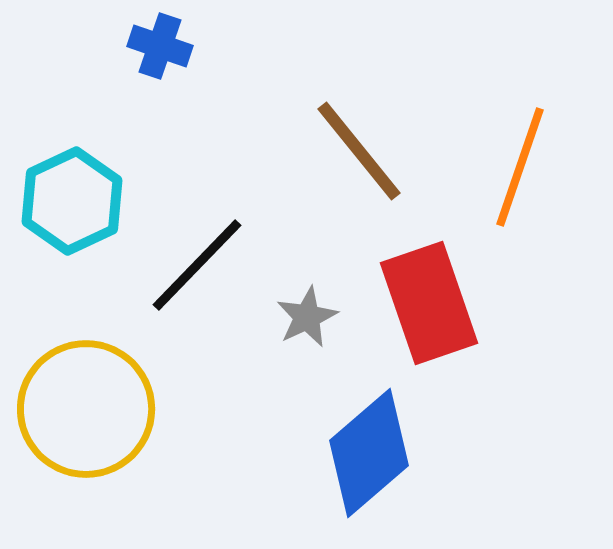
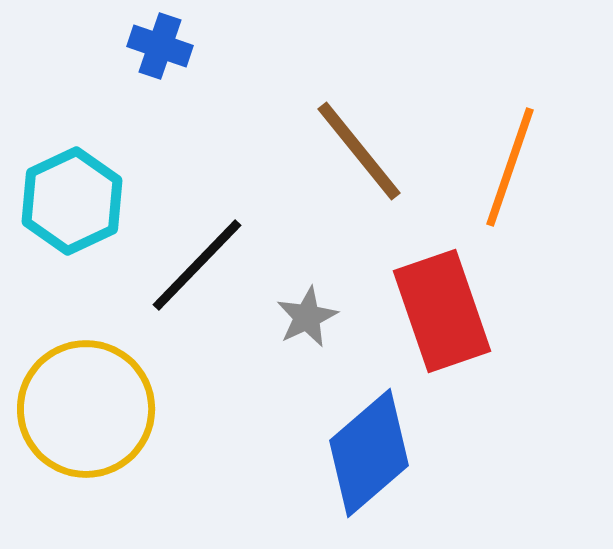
orange line: moved 10 px left
red rectangle: moved 13 px right, 8 px down
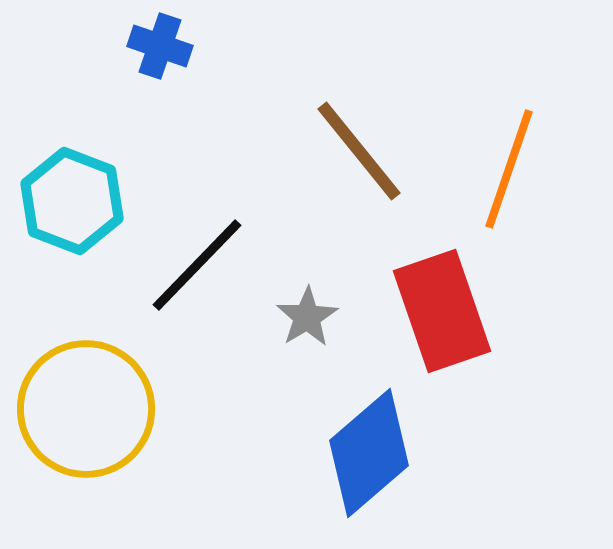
orange line: moved 1 px left, 2 px down
cyan hexagon: rotated 14 degrees counterclockwise
gray star: rotated 6 degrees counterclockwise
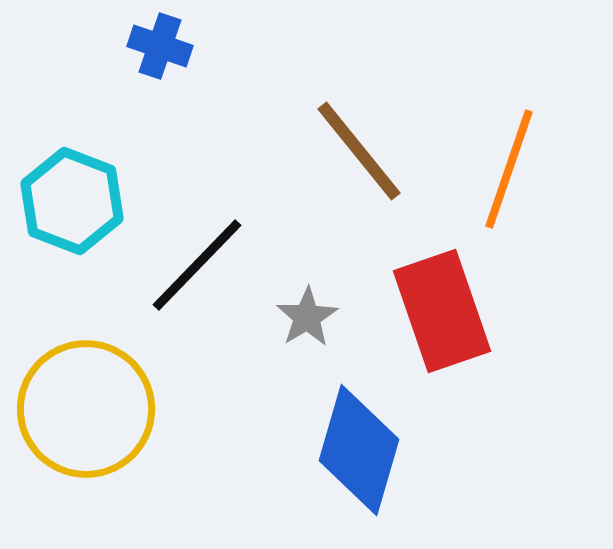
blue diamond: moved 10 px left, 3 px up; rotated 33 degrees counterclockwise
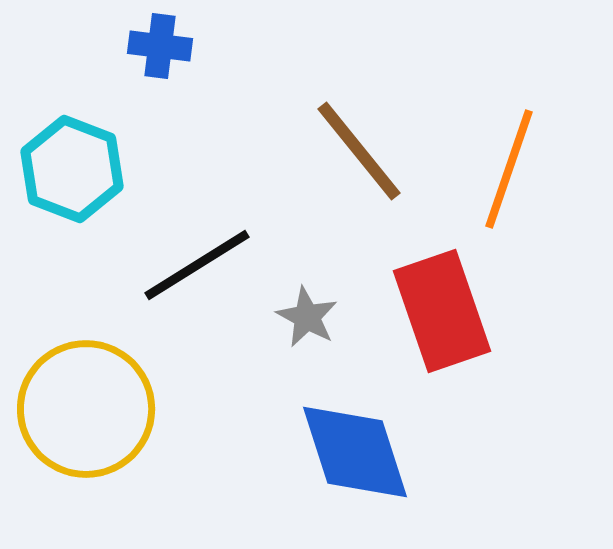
blue cross: rotated 12 degrees counterclockwise
cyan hexagon: moved 32 px up
black line: rotated 14 degrees clockwise
gray star: rotated 12 degrees counterclockwise
blue diamond: moved 4 px left, 2 px down; rotated 34 degrees counterclockwise
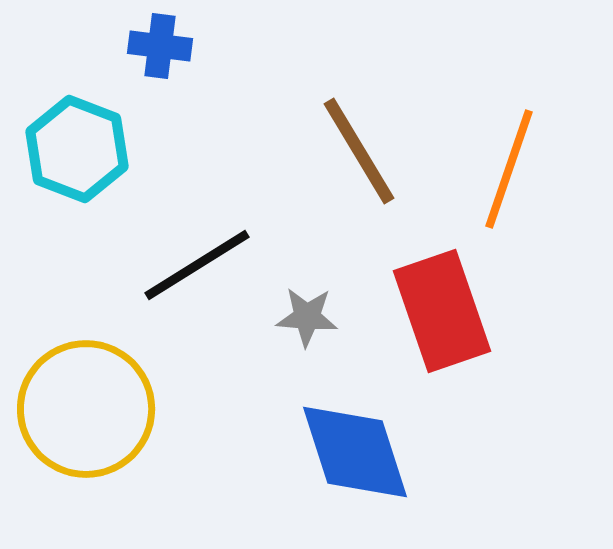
brown line: rotated 8 degrees clockwise
cyan hexagon: moved 5 px right, 20 px up
gray star: rotated 24 degrees counterclockwise
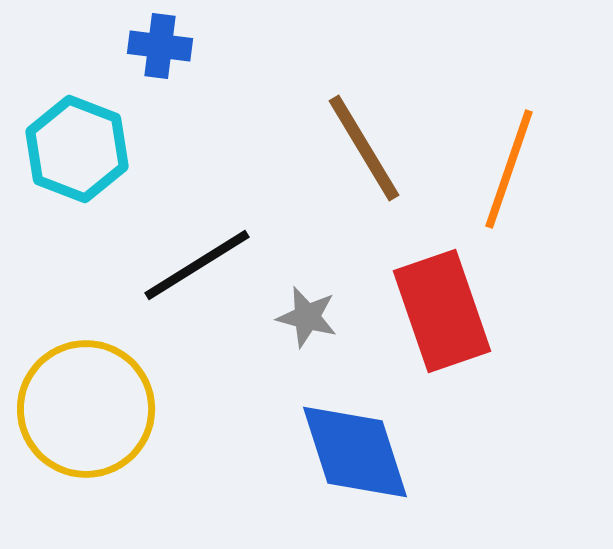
brown line: moved 5 px right, 3 px up
gray star: rotated 10 degrees clockwise
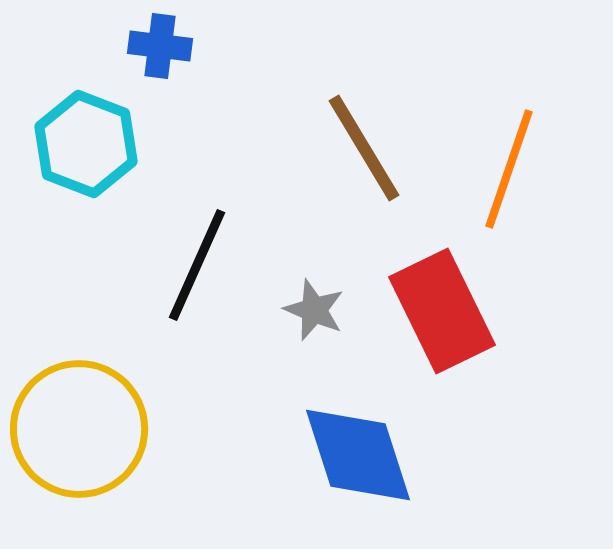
cyan hexagon: moved 9 px right, 5 px up
black line: rotated 34 degrees counterclockwise
red rectangle: rotated 7 degrees counterclockwise
gray star: moved 7 px right, 7 px up; rotated 8 degrees clockwise
yellow circle: moved 7 px left, 20 px down
blue diamond: moved 3 px right, 3 px down
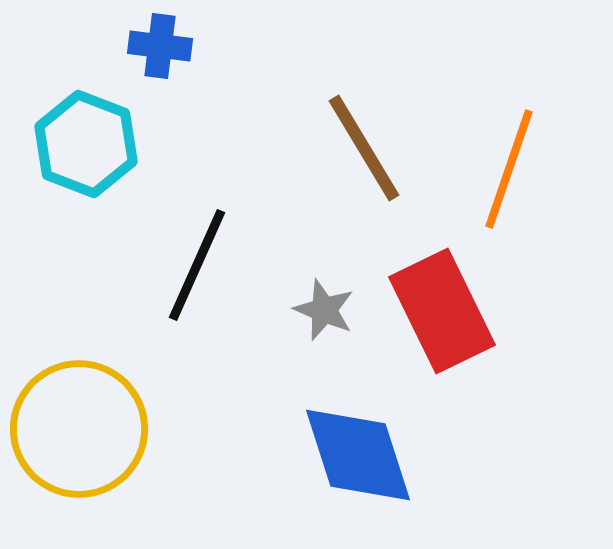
gray star: moved 10 px right
